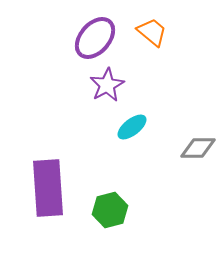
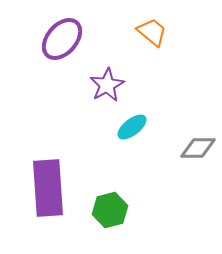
purple ellipse: moved 33 px left, 1 px down
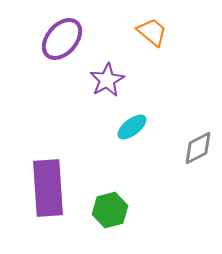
purple star: moved 5 px up
gray diamond: rotated 27 degrees counterclockwise
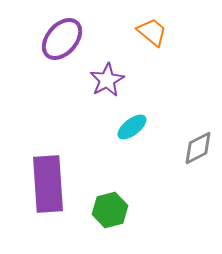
purple rectangle: moved 4 px up
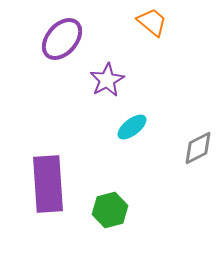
orange trapezoid: moved 10 px up
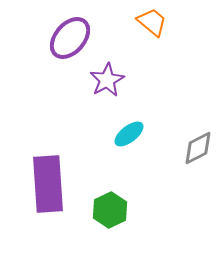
purple ellipse: moved 8 px right, 1 px up
cyan ellipse: moved 3 px left, 7 px down
green hexagon: rotated 12 degrees counterclockwise
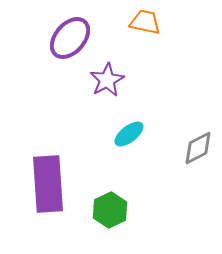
orange trapezoid: moved 7 px left; rotated 28 degrees counterclockwise
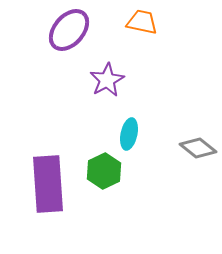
orange trapezoid: moved 3 px left
purple ellipse: moved 1 px left, 8 px up
cyan ellipse: rotated 40 degrees counterclockwise
gray diamond: rotated 66 degrees clockwise
green hexagon: moved 6 px left, 39 px up
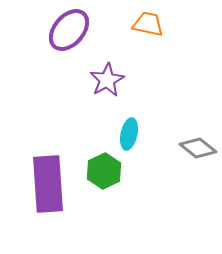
orange trapezoid: moved 6 px right, 2 px down
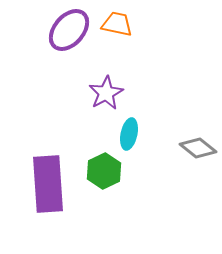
orange trapezoid: moved 31 px left
purple star: moved 1 px left, 13 px down
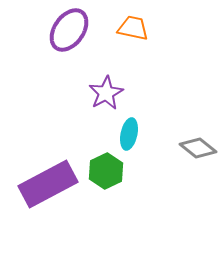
orange trapezoid: moved 16 px right, 4 px down
purple ellipse: rotated 6 degrees counterclockwise
green hexagon: moved 2 px right
purple rectangle: rotated 66 degrees clockwise
